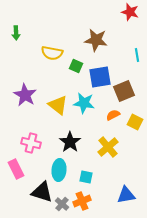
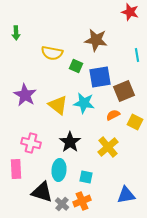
pink rectangle: rotated 24 degrees clockwise
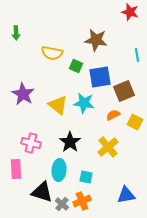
purple star: moved 2 px left, 1 px up
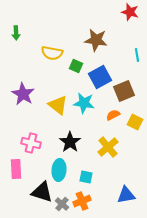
blue square: rotated 20 degrees counterclockwise
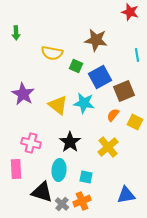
orange semicircle: rotated 24 degrees counterclockwise
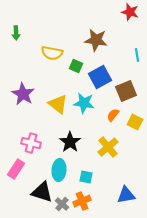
brown square: moved 2 px right
yellow triangle: moved 1 px up
pink rectangle: rotated 36 degrees clockwise
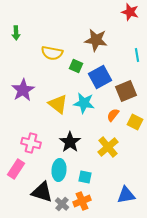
purple star: moved 4 px up; rotated 10 degrees clockwise
cyan square: moved 1 px left
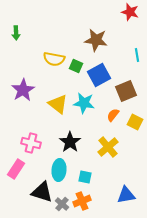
yellow semicircle: moved 2 px right, 6 px down
blue square: moved 1 px left, 2 px up
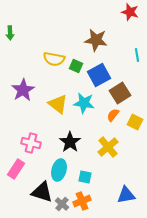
green arrow: moved 6 px left
brown square: moved 6 px left, 2 px down; rotated 10 degrees counterclockwise
cyan ellipse: rotated 10 degrees clockwise
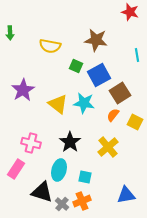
yellow semicircle: moved 4 px left, 13 px up
